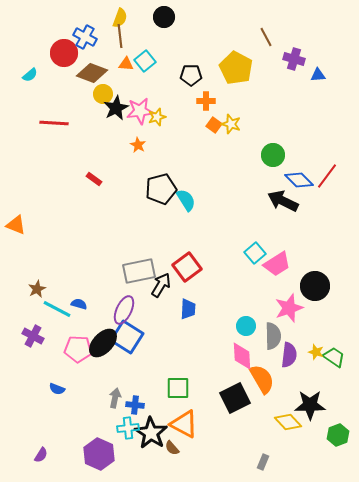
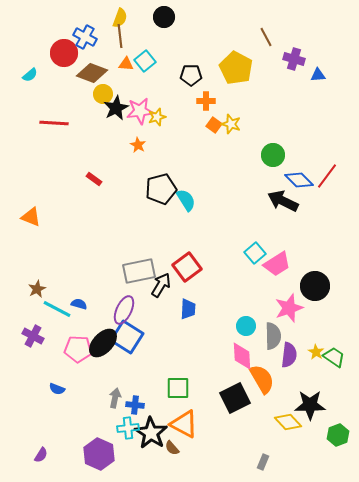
orange triangle at (16, 225): moved 15 px right, 8 px up
yellow star at (316, 352): rotated 14 degrees clockwise
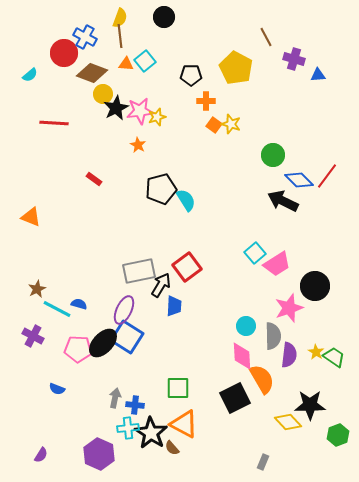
blue trapezoid at (188, 309): moved 14 px left, 3 px up
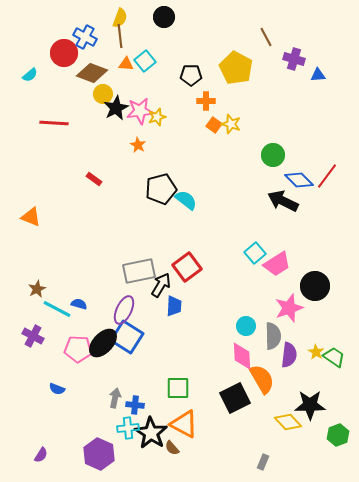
cyan semicircle at (186, 200): rotated 20 degrees counterclockwise
